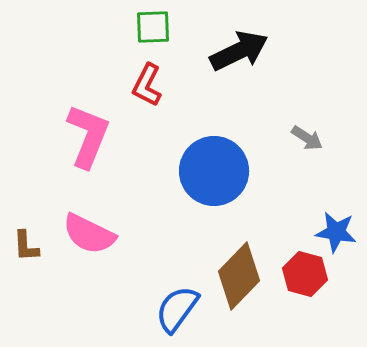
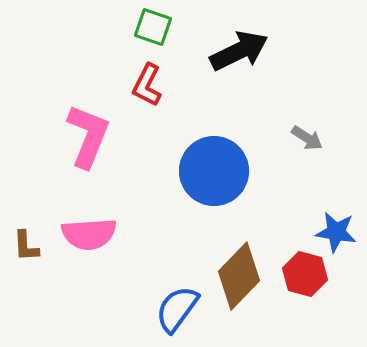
green square: rotated 21 degrees clockwise
pink semicircle: rotated 30 degrees counterclockwise
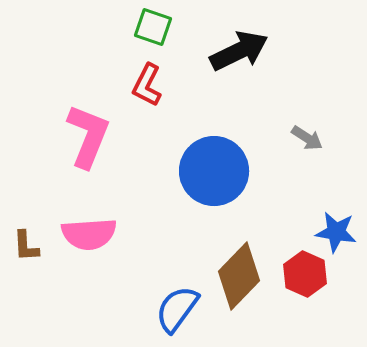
red hexagon: rotated 9 degrees clockwise
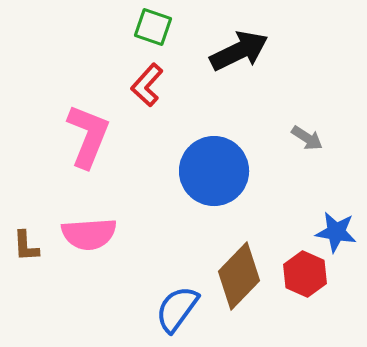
red L-shape: rotated 15 degrees clockwise
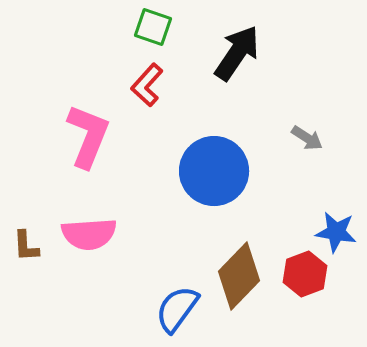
black arrow: moved 2 px left, 2 px down; rotated 30 degrees counterclockwise
red hexagon: rotated 15 degrees clockwise
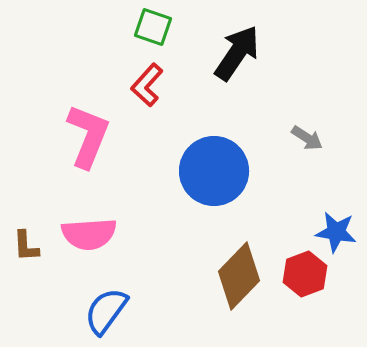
blue semicircle: moved 71 px left, 2 px down
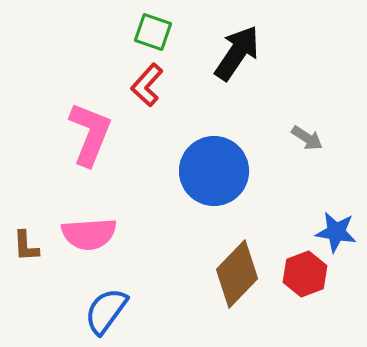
green square: moved 5 px down
pink L-shape: moved 2 px right, 2 px up
brown diamond: moved 2 px left, 2 px up
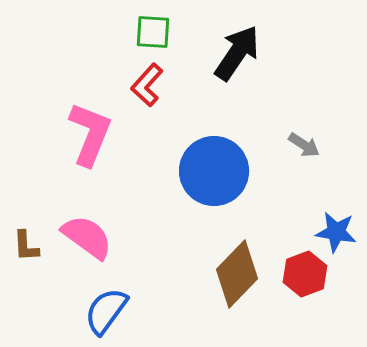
green square: rotated 15 degrees counterclockwise
gray arrow: moved 3 px left, 7 px down
pink semicircle: moved 2 px left, 3 px down; rotated 140 degrees counterclockwise
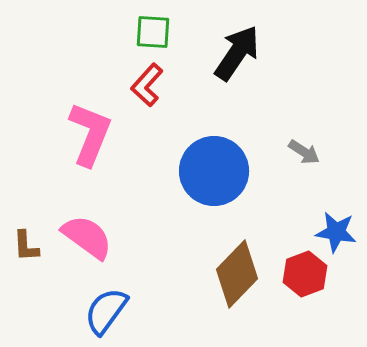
gray arrow: moved 7 px down
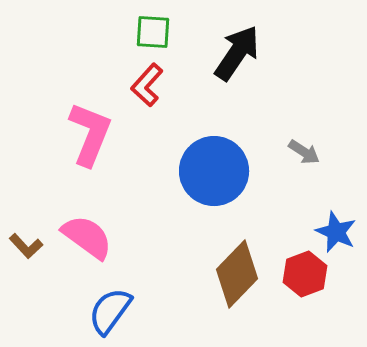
blue star: rotated 15 degrees clockwise
brown L-shape: rotated 40 degrees counterclockwise
blue semicircle: moved 4 px right
